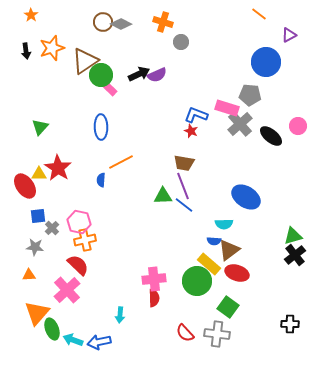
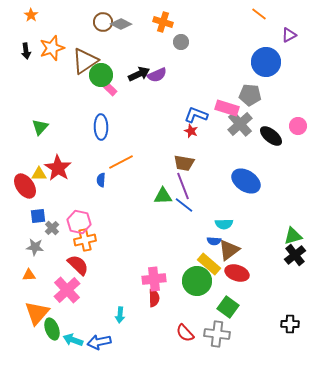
blue ellipse at (246, 197): moved 16 px up
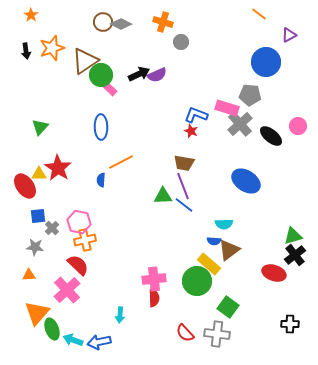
red ellipse at (237, 273): moved 37 px right
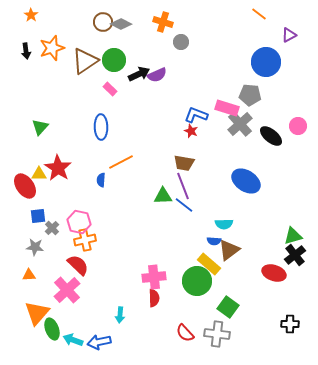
green circle at (101, 75): moved 13 px right, 15 px up
pink cross at (154, 279): moved 2 px up
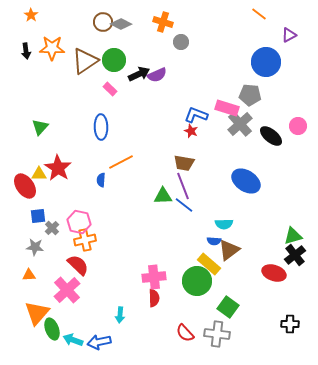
orange star at (52, 48): rotated 20 degrees clockwise
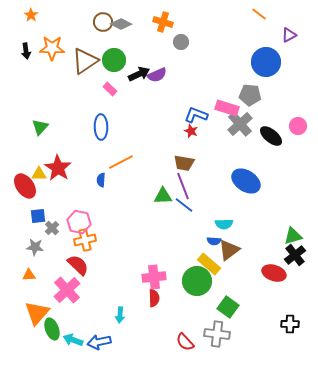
red semicircle at (185, 333): moved 9 px down
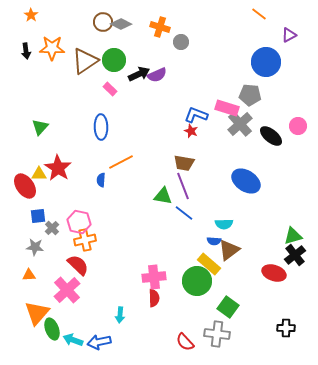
orange cross at (163, 22): moved 3 px left, 5 px down
green triangle at (163, 196): rotated 12 degrees clockwise
blue line at (184, 205): moved 8 px down
black cross at (290, 324): moved 4 px left, 4 px down
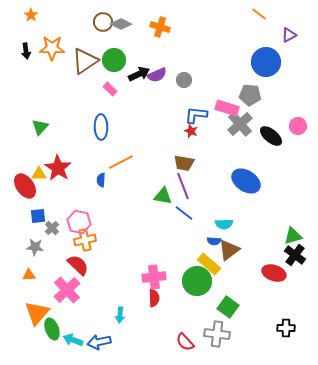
gray circle at (181, 42): moved 3 px right, 38 px down
blue L-shape at (196, 115): rotated 15 degrees counterclockwise
black cross at (295, 255): rotated 15 degrees counterclockwise
